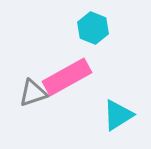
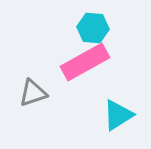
cyan hexagon: rotated 16 degrees counterclockwise
pink rectangle: moved 18 px right, 15 px up
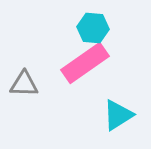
pink rectangle: moved 1 px down; rotated 6 degrees counterclockwise
gray triangle: moved 9 px left, 9 px up; rotated 20 degrees clockwise
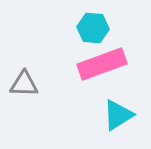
pink rectangle: moved 17 px right, 1 px down; rotated 15 degrees clockwise
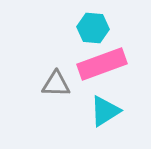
gray triangle: moved 32 px right
cyan triangle: moved 13 px left, 4 px up
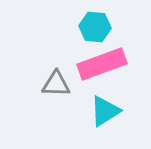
cyan hexagon: moved 2 px right, 1 px up
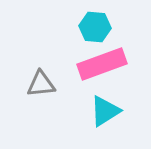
gray triangle: moved 15 px left; rotated 8 degrees counterclockwise
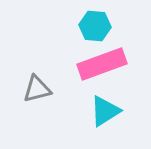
cyan hexagon: moved 1 px up
gray triangle: moved 4 px left, 5 px down; rotated 8 degrees counterclockwise
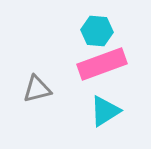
cyan hexagon: moved 2 px right, 5 px down
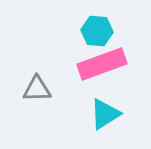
gray triangle: rotated 12 degrees clockwise
cyan triangle: moved 3 px down
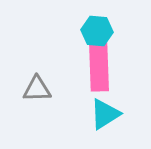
pink rectangle: moved 3 px left, 3 px down; rotated 72 degrees counterclockwise
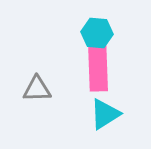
cyan hexagon: moved 2 px down
pink rectangle: moved 1 px left
